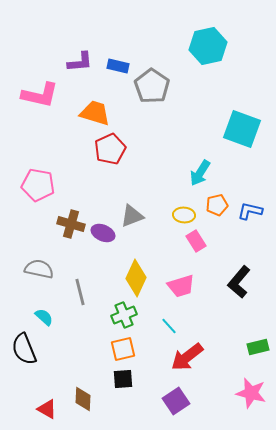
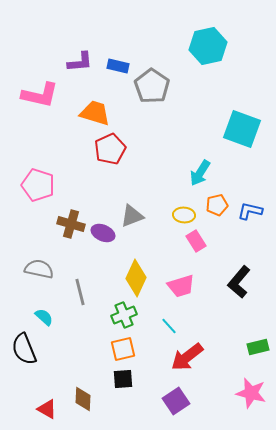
pink pentagon: rotated 8 degrees clockwise
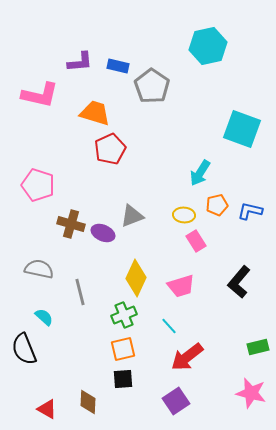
brown diamond: moved 5 px right, 3 px down
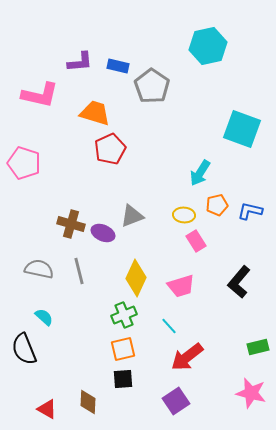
pink pentagon: moved 14 px left, 22 px up
gray line: moved 1 px left, 21 px up
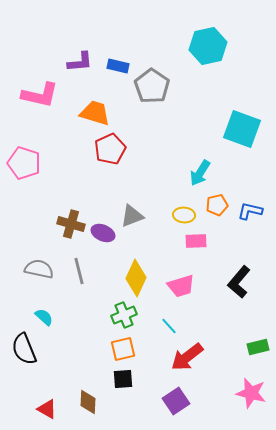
pink rectangle: rotated 60 degrees counterclockwise
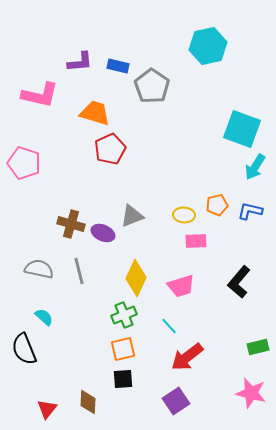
cyan arrow: moved 55 px right, 6 px up
red triangle: rotated 40 degrees clockwise
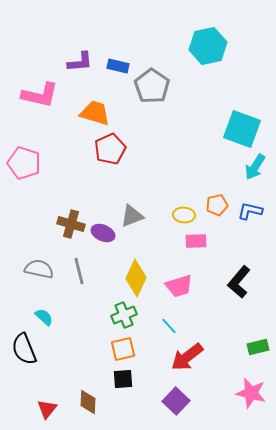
pink trapezoid: moved 2 px left
purple square: rotated 12 degrees counterclockwise
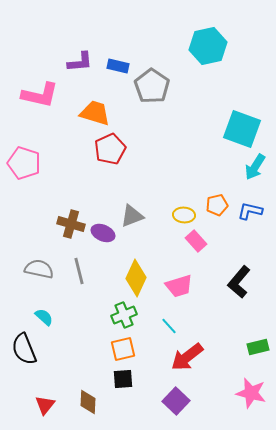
pink rectangle: rotated 50 degrees clockwise
red triangle: moved 2 px left, 4 px up
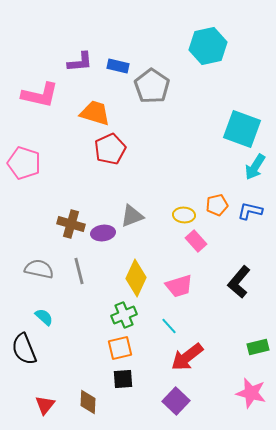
purple ellipse: rotated 30 degrees counterclockwise
orange square: moved 3 px left, 1 px up
